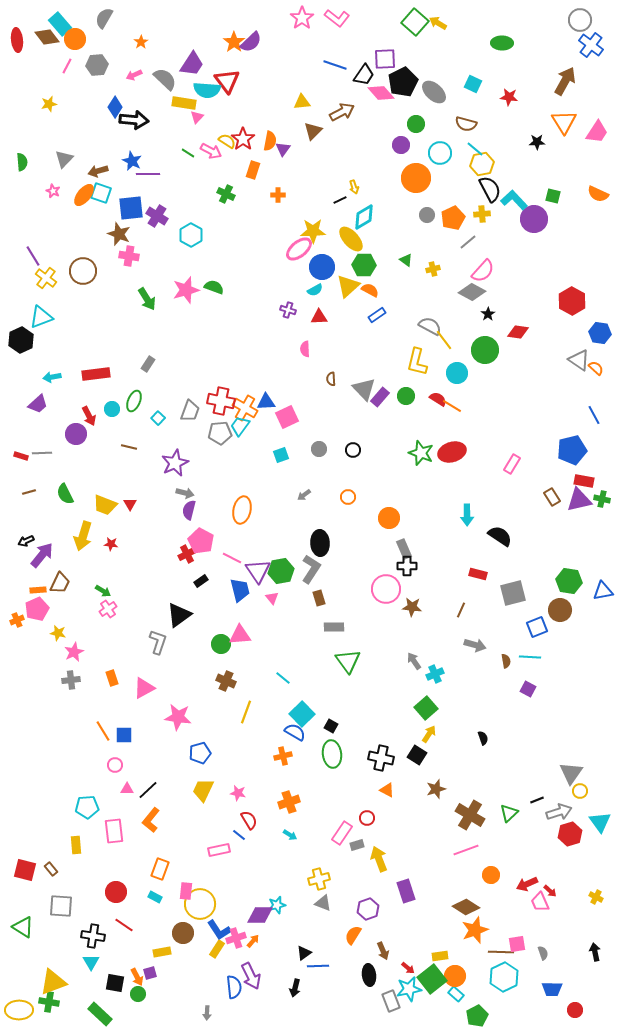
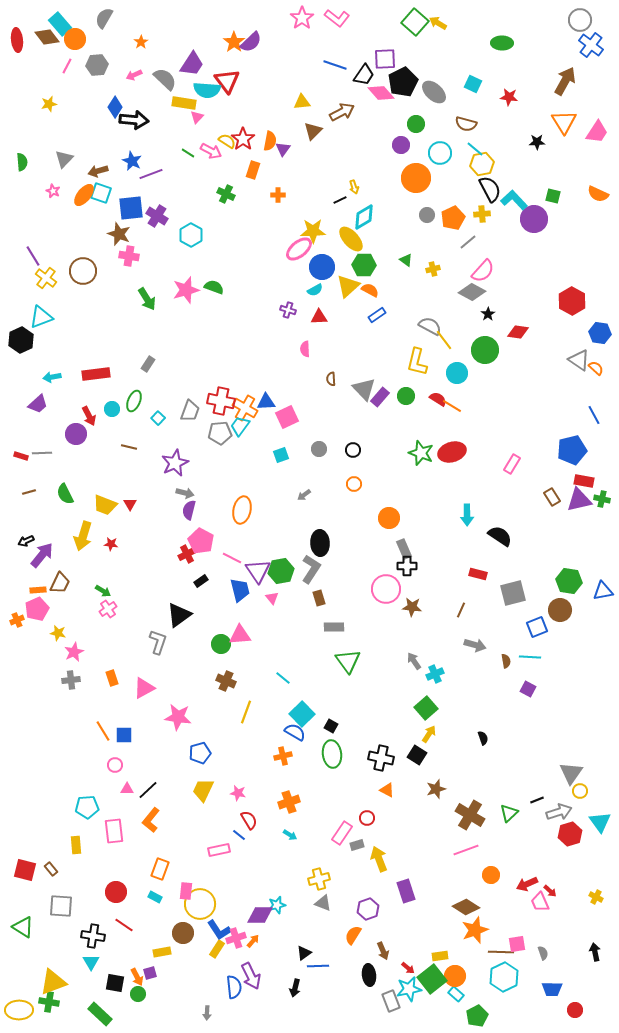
purple line at (148, 174): moved 3 px right; rotated 20 degrees counterclockwise
orange circle at (348, 497): moved 6 px right, 13 px up
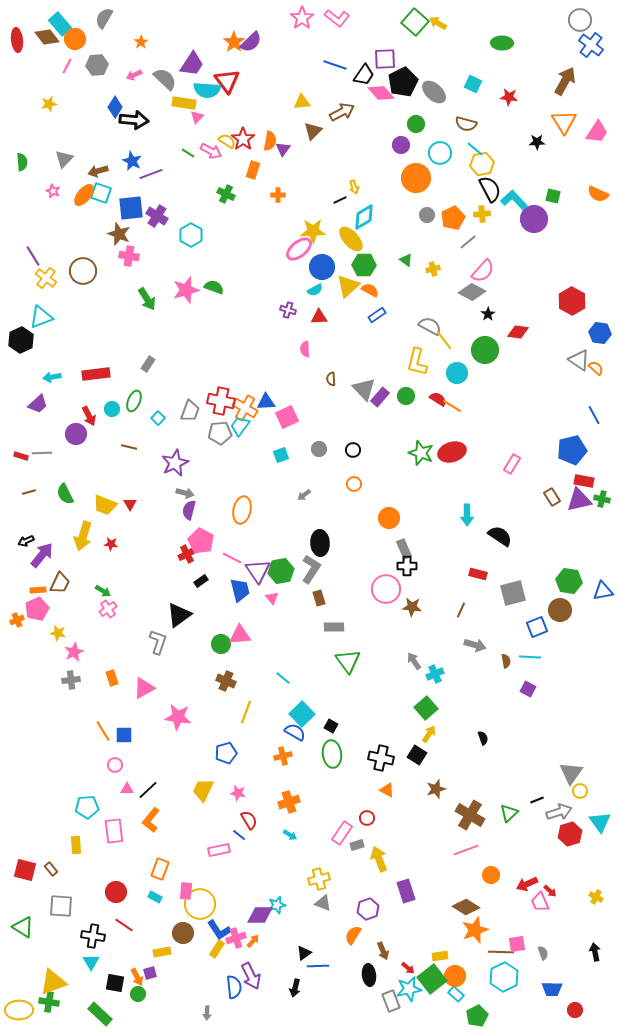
blue pentagon at (200, 753): moved 26 px right
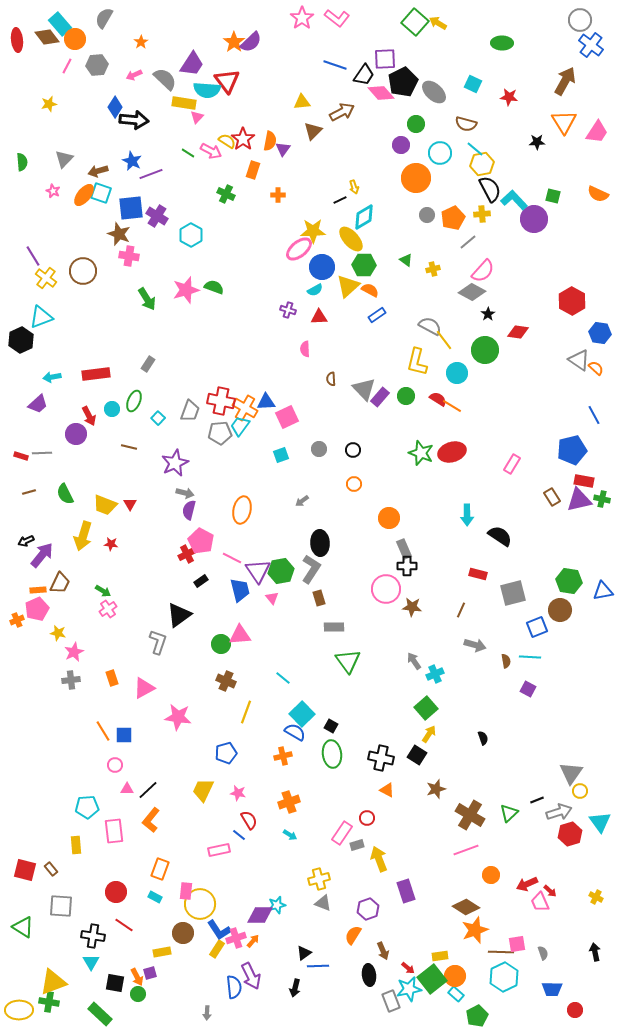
gray arrow at (304, 495): moved 2 px left, 6 px down
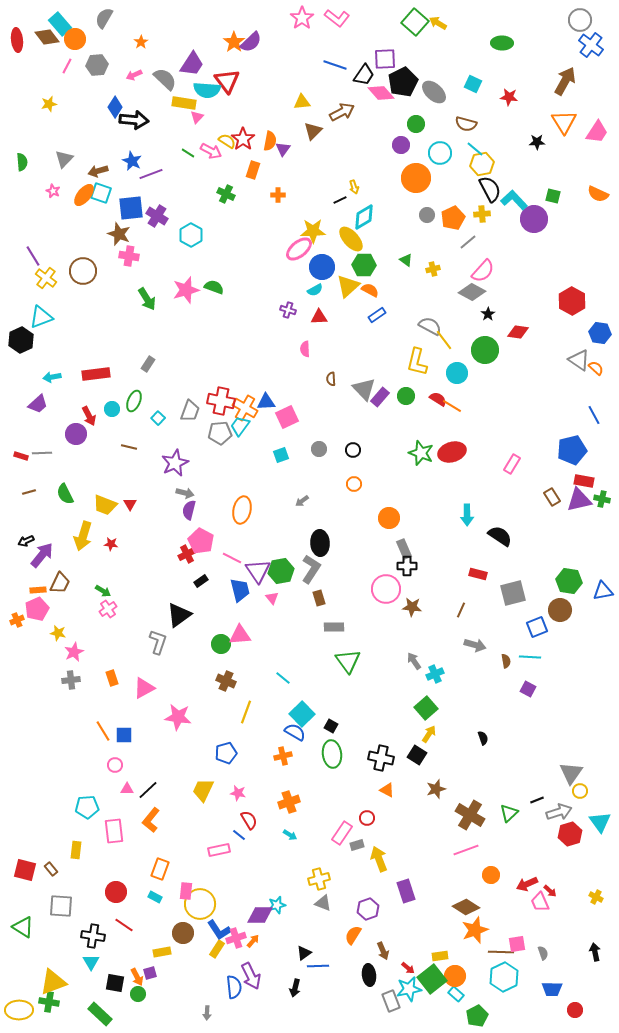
yellow rectangle at (76, 845): moved 5 px down; rotated 12 degrees clockwise
